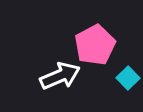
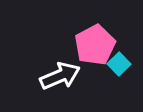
cyan square: moved 9 px left, 14 px up
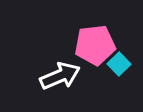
pink pentagon: rotated 21 degrees clockwise
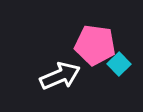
pink pentagon: rotated 15 degrees clockwise
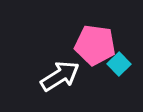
white arrow: rotated 9 degrees counterclockwise
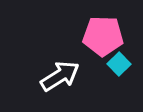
pink pentagon: moved 8 px right, 9 px up; rotated 6 degrees counterclockwise
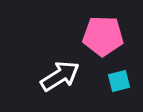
cyan square: moved 17 px down; rotated 30 degrees clockwise
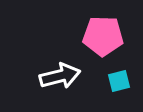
white arrow: rotated 18 degrees clockwise
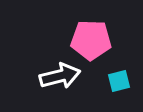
pink pentagon: moved 12 px left, 4 px down
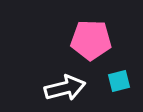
white arrow: moved 5 px right, 12 px down
